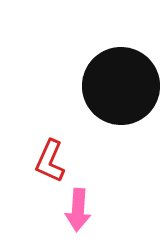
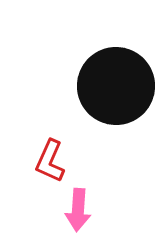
black circle: moved 5 px left
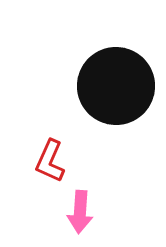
pink arrow: moved 2 px right, 2 px down
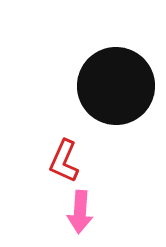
red L-shape: moved 14 px right
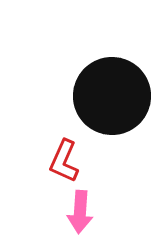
black circle: moved 4 px left, 10 px down
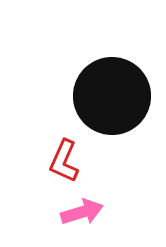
pink arrow: moved 2 px right; rotated 111 degrees counterclockwise
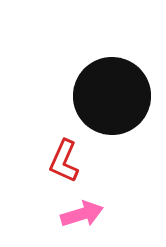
pink arrow: moved 2 px down
